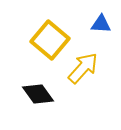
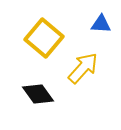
yellow square: moved 6 px left, 2 px up
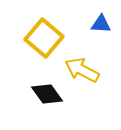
yellow arrow: moved 1 px left, 2 px down; rotated 104 degrees counterclockwise
black diamond: moved 9 px right
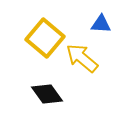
yellow square: moved 1 px right
yellow arrow: moved 12 px up; rotated 12 degrees clockwise
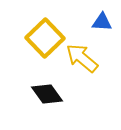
blue triangle: moved 1 px right, 2 px up
yellow square: rotated 6 degrees clockwise
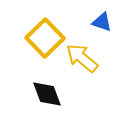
blue triangle: rotated 15 degrees clockwise
black diamond: rotated 16 degrees clockwise
